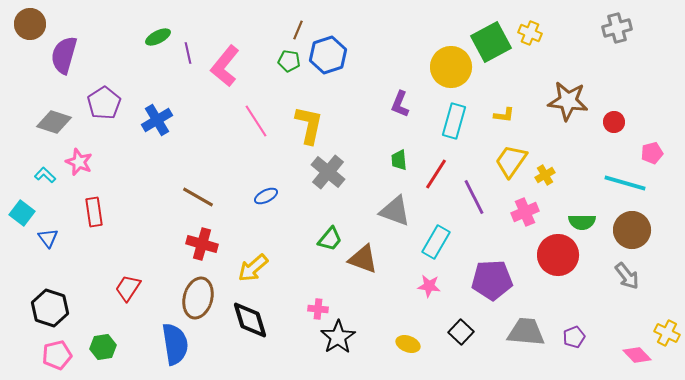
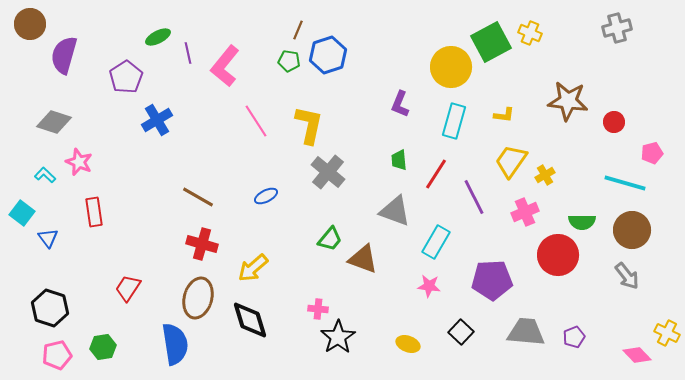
purple pentagon at (104, 103): moved 22 px right, 26 px up
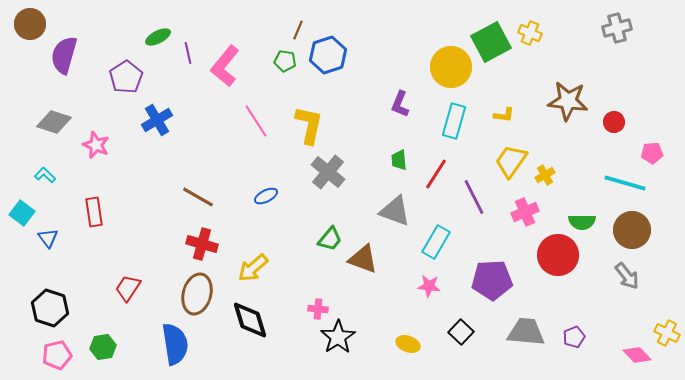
green pentagon at (289, 61): moved 4 px left
pink pentagon at (652, 153): rotated 10 degrees clockwise
pink star at (79, 162): moved 17 px right, 17 px up
brown ellipse at (198, 298): moved 1 px left, 4 px up
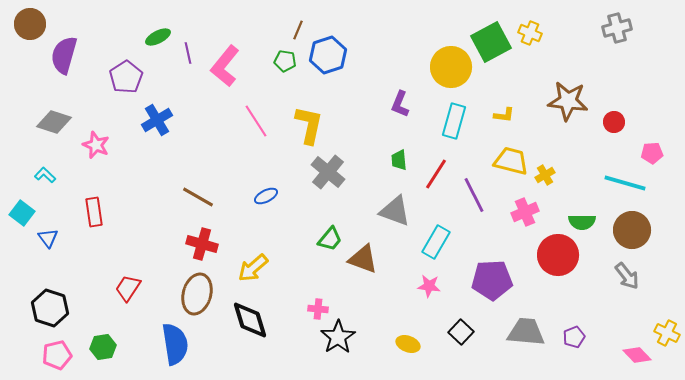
yellow trapezoid at (511, 161): rotated 69 degrees clockwise
purple line at (474, 197): moved 2 px up
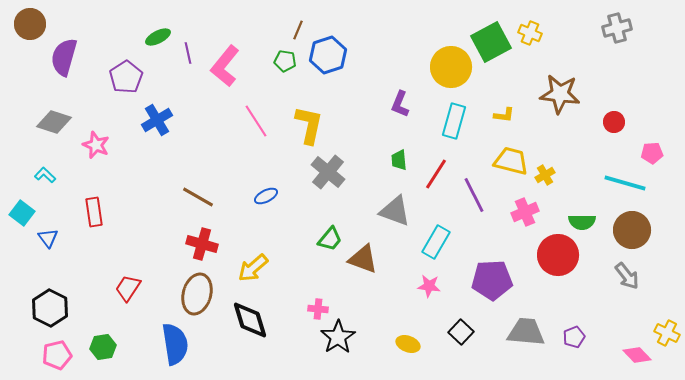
purple semicircle at (64, 55): moved 2 px down
brown star at (568, 101): moved 8 px left, 7 px up
black hexagon at (50, 308): rotated 9 degrees clockwise
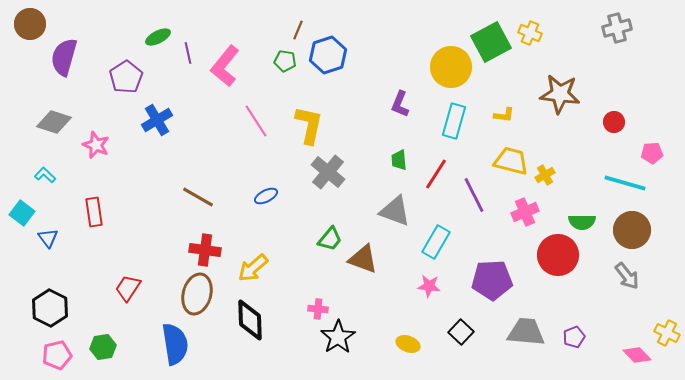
red cross at (202, 244): moved 3 px right, 6 px down; rotated 8 degrees counterclockwise
black diamond at (250, 320): rotated 15 degrees clockwise
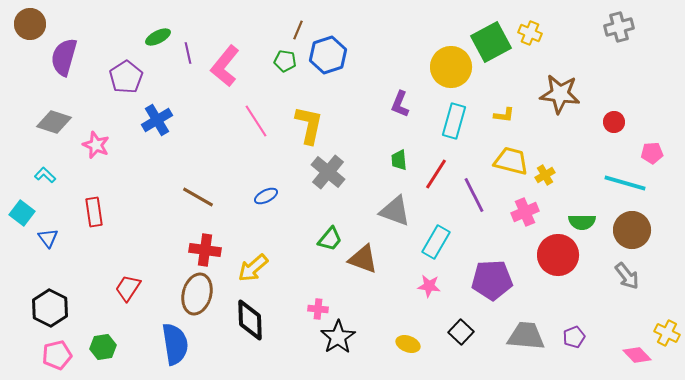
gray cross at (617, 28): moved 2 px right, 1 px up
gray trapezoid at (526, 332): moved 4 px down
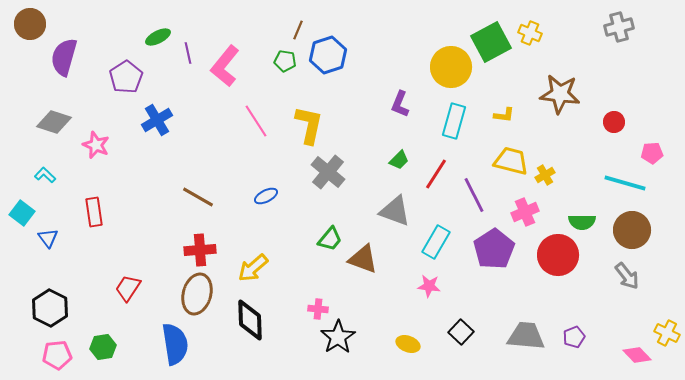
green trapezoid at (399, 160): rotated 130 degrees counterclockwise
red cross at (205, 250): moved 5 px left; rotated 12 degrees counterclockwise
purple pentagon at (492, 280): moved 2 px right, 31 px up; rotated 30 degrees counterclockwise
pink pentagon at (57, 355): rotated 8 degrees clockwise
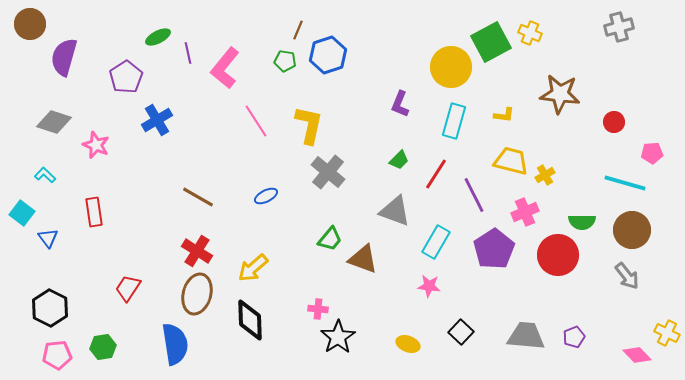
pink L-shape at (225, 66): moved 2 px down
red cross at (200, 250): moved 3 px left, 1 px down; rotated 36 degrees clockwise
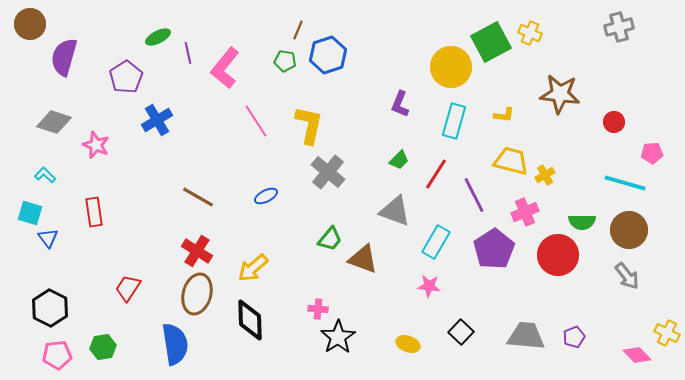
cyan square at (22, 213): moved 8 px right; rotated 20 degrees counterclockwise
brown circle at (632, 230): moved 3 px left
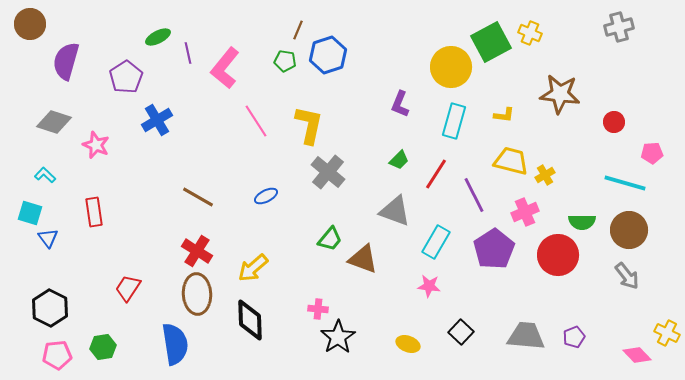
purple semicircle at (64, 57): moved 2 px right, 4 px down
brown ellipse at (197, 294): rotated 18 degrees counterclockwise
